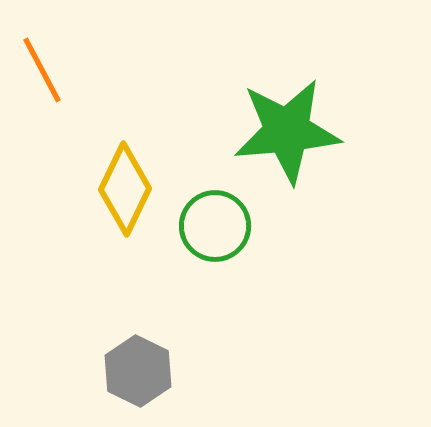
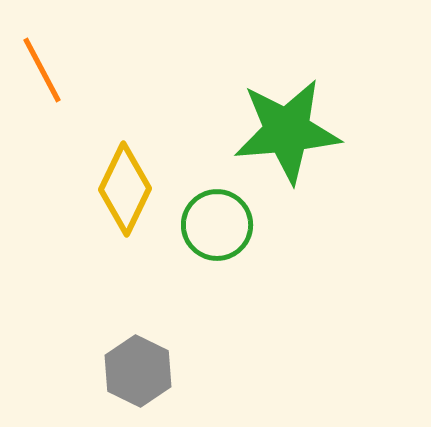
green circle: moved 2 px right, 1 px up
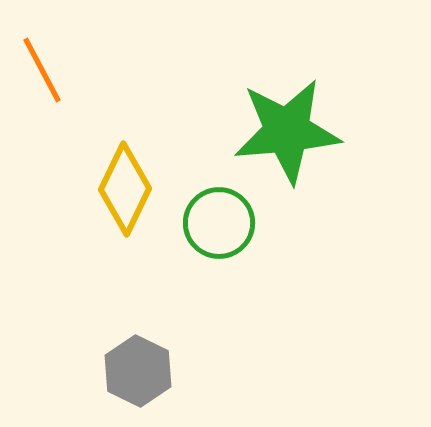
green circle: moved 2 px right, 2 px up
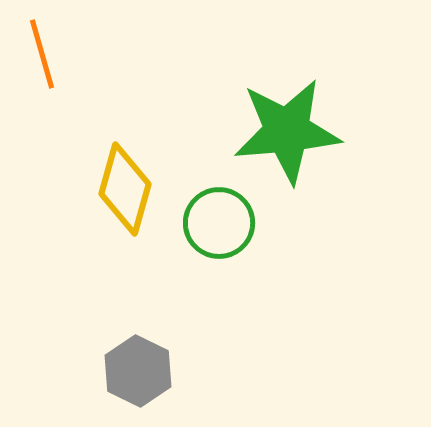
orange line: moved 16 px up; rotated 12 degrees clockwise
yellow diamond: rotated 10 degrees counterclockwise
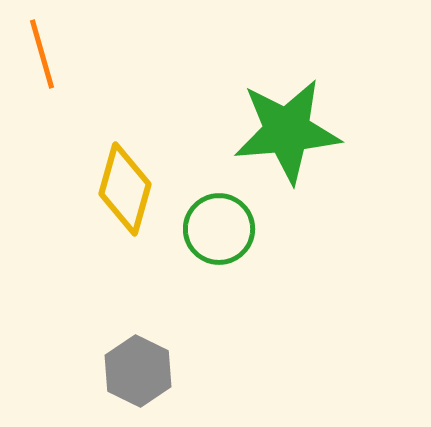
green circle: moved 6 px down
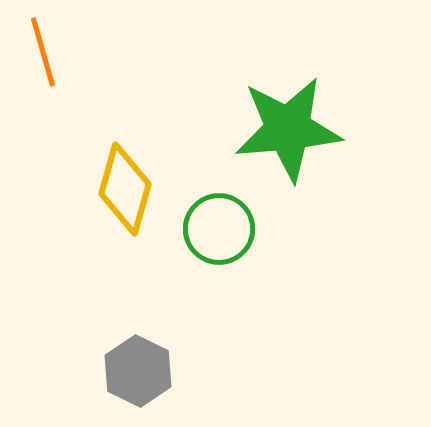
orange line: moved 1 px right, 2 px up
green star: moved 1 px right, 2 px up
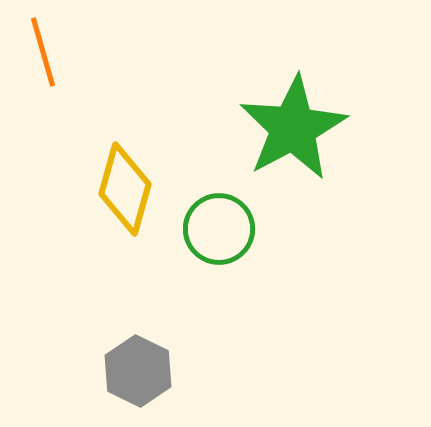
green star: moved 5 px right, 1 px up; rotated 23 degrees counterclockwise
